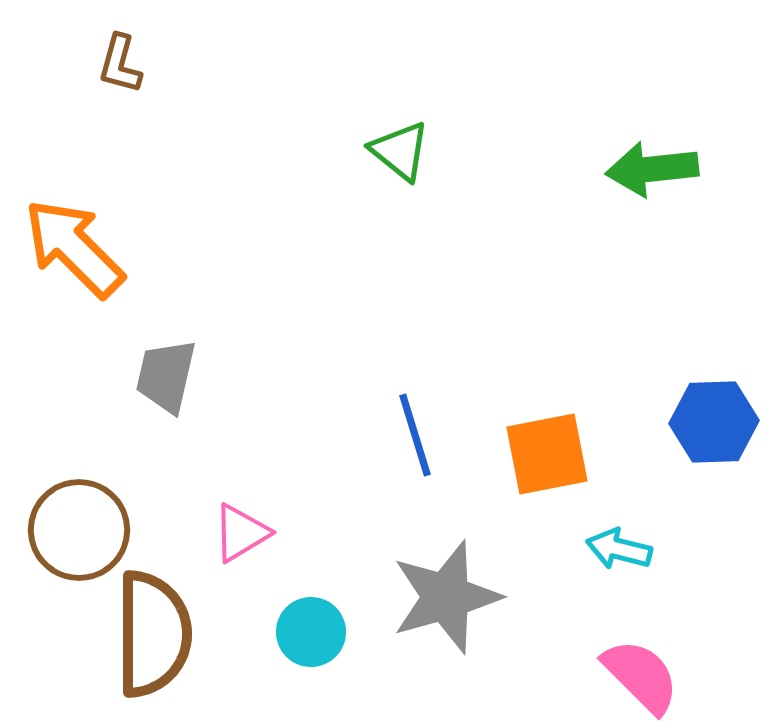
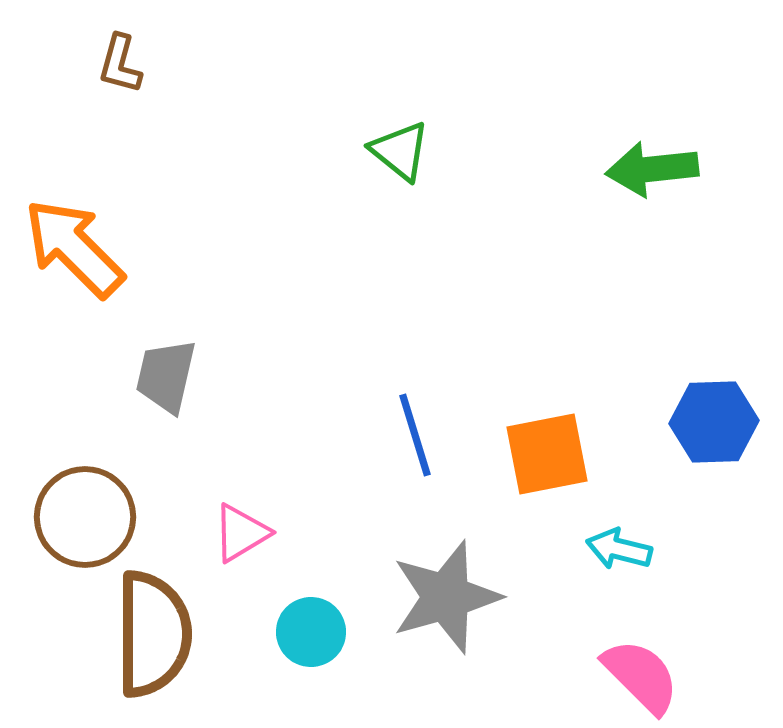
brown circle: moved 6 px right, 13 px up
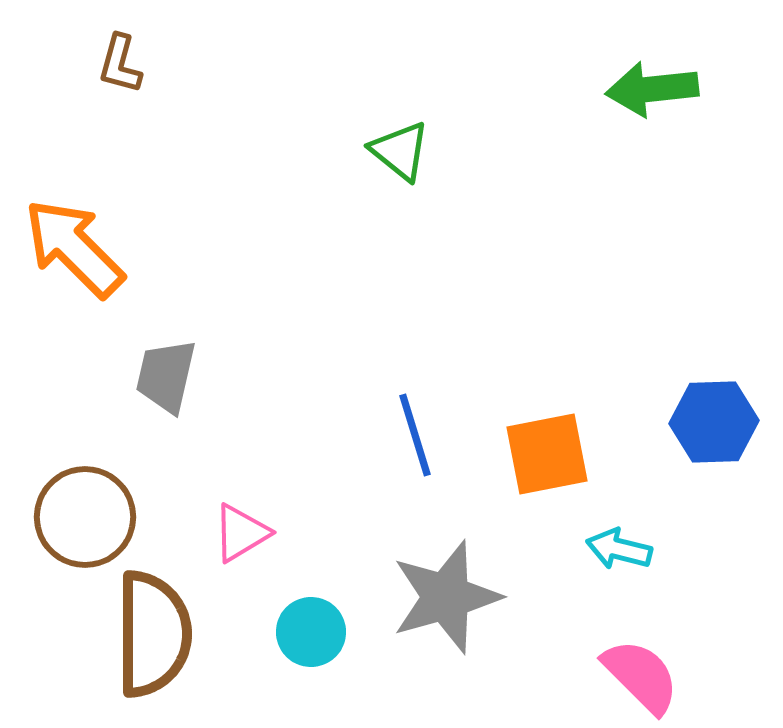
green arrow: moved 80 px up
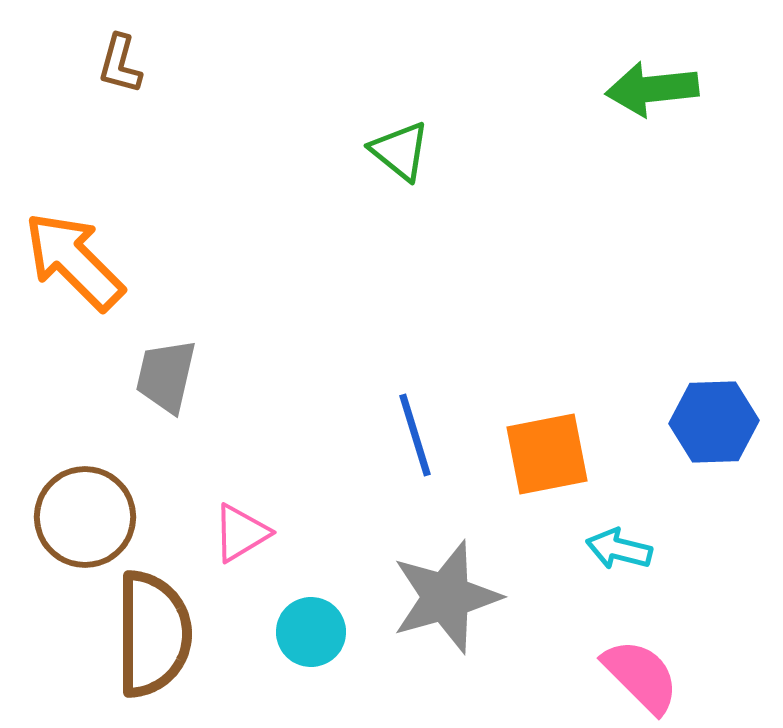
orange arrow: moved 13 px down
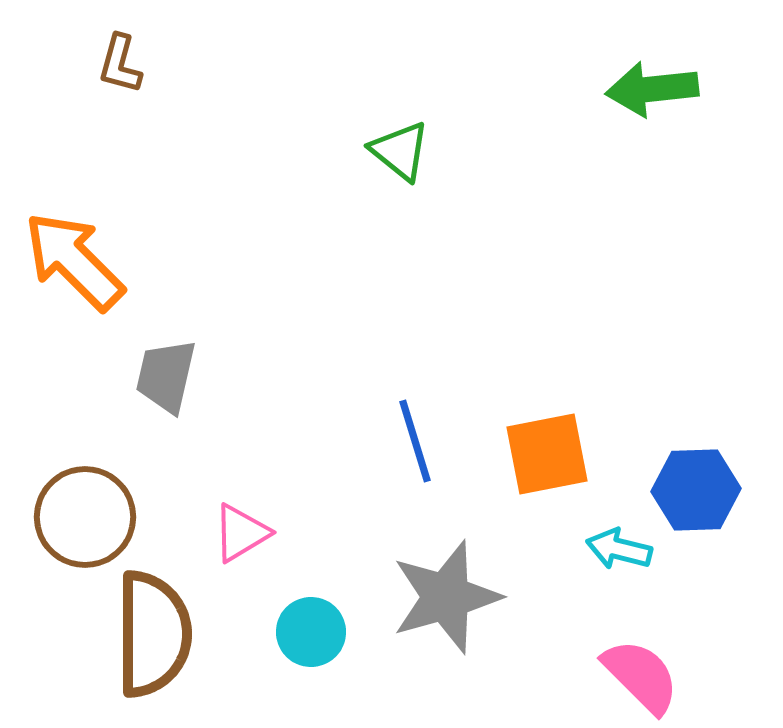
blue hexagon: moved 18 px left, 68 px down
blue line: moved 6 px down
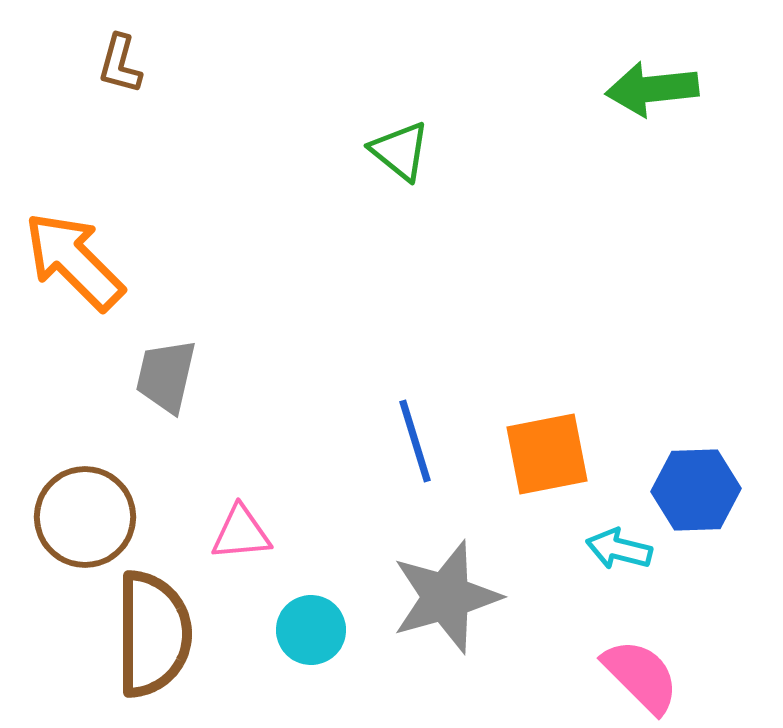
pink triangle: rotated 26 degrees clockwise
cyan circle: moved 2 px up
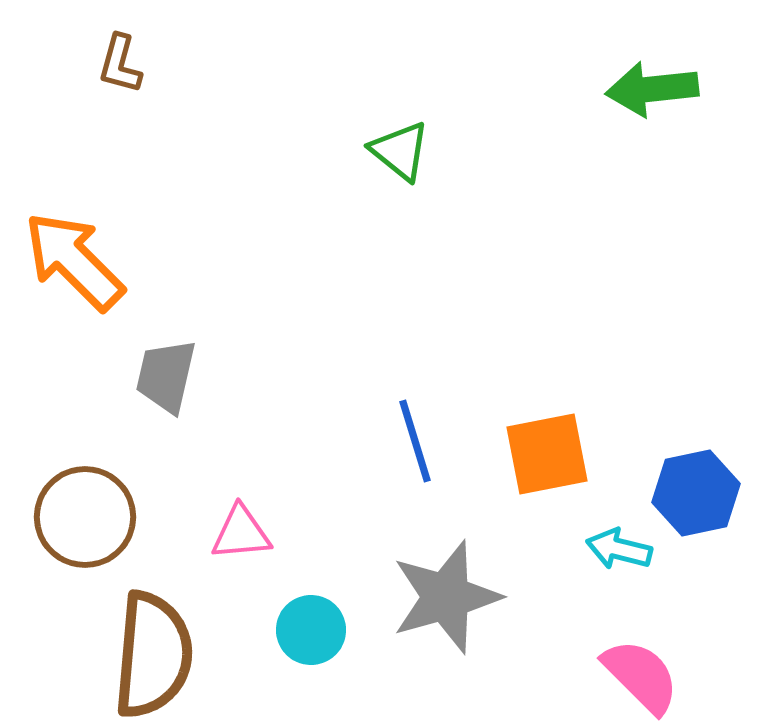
blue hexagon: moved 3 px down; rotated 10 degrees counterclockwise
brown semicircle: moved 21 px down; rotated 5 degrees clockwise
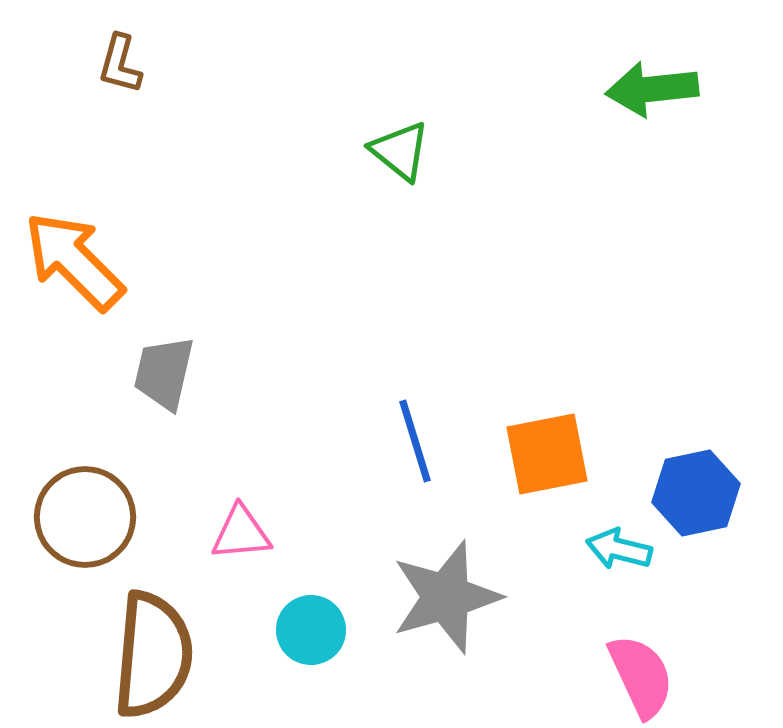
gray trapezoid: moved 2 px left, 3 px up
pink semicircle: rotated 20 degrees clockwise
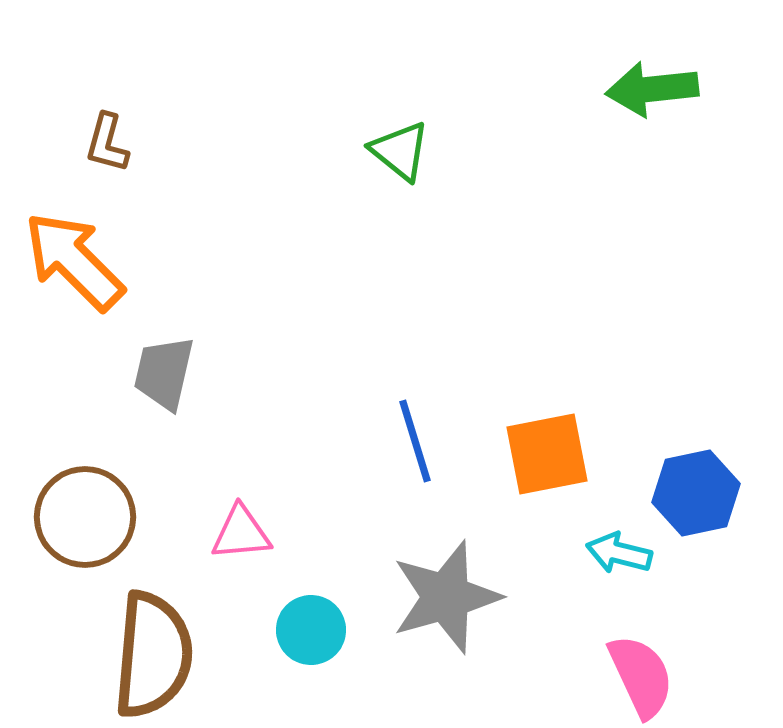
brown L-shape: moved 13 px left, 79 px down
cyan arrow: moved 4 px down
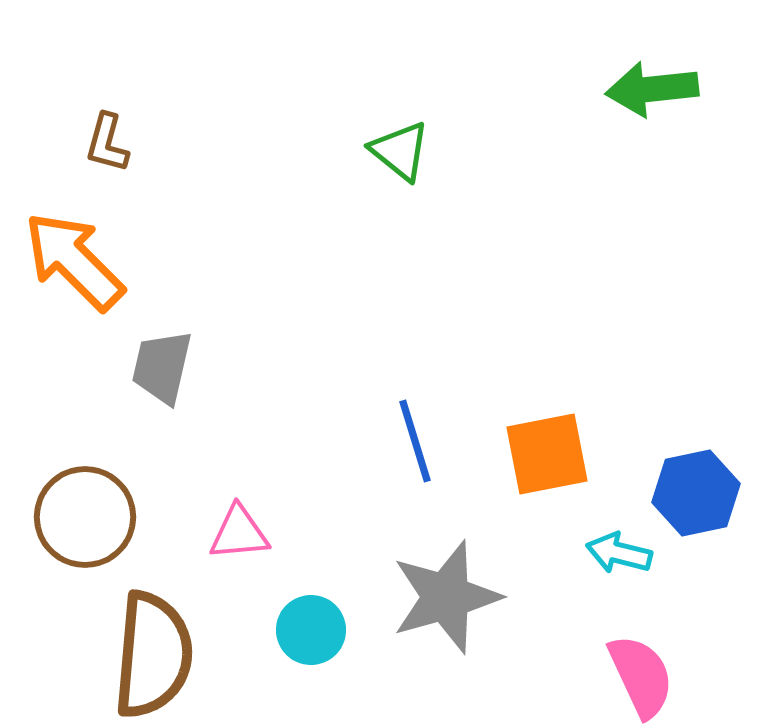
gray trapezoid: moved 2 px left, 6 px up
pink triangle: moved 2 px left
